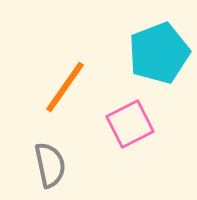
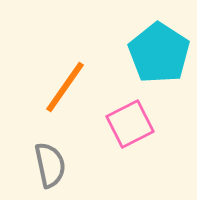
cyan pentagon: rotated 18 degrees counterclockwise
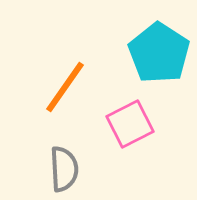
gray semicircle: moved 14 px right, 4 px down; rotated 9 degrees clockwise
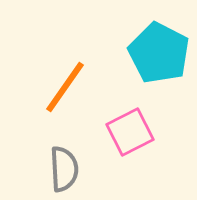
cyan pentagon: rotated 6 degrees counterclockwise
pink square: moved 8 px down
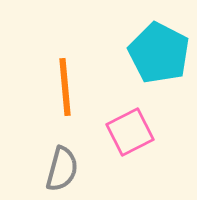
orange line: rotated 40 degrees counterclockwise
gray semicircle: moved 2 px left; rotated 18 degrees clockwise
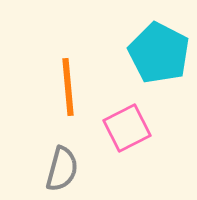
orange line: moved 3 px right
pink square: moved 3 px left, 4 px up
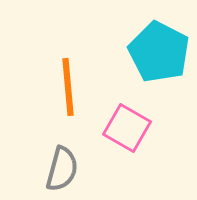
cyan pentagon: moved 1 px up
pink square: rotated 33 degrees counterclockwise
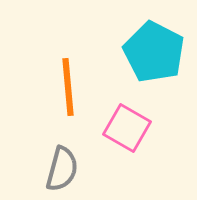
cyan pentagon: moved 5 px left
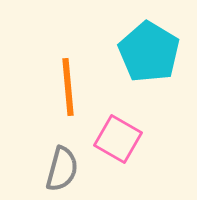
cyan pentagon: moved 5 px left; rotated 4 degrees clockwise
pink square: moved 9 px left, 11 px down
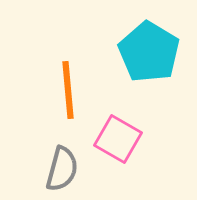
orange line: moved 3 px down
